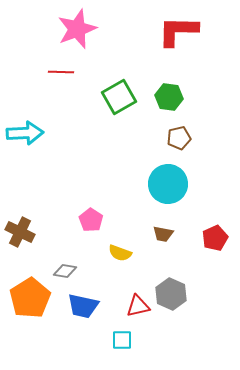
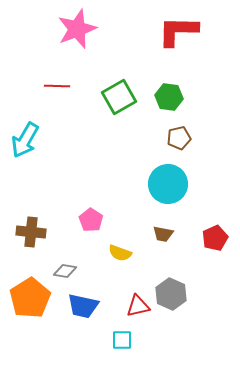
red line: moved 4 px left, 14 px down
cyan arrow: moved 7 px down; rotated 123 degrees clockwise
brown cross: moved 11 px right; rotated 20 degrees counterclockwise
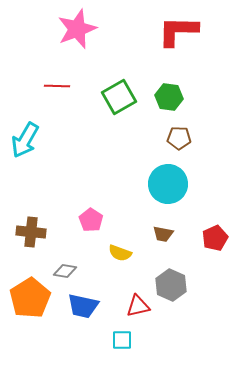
brown pentagon: rotated 15 degrees clockwise
gray hexagon: moved 9 px up
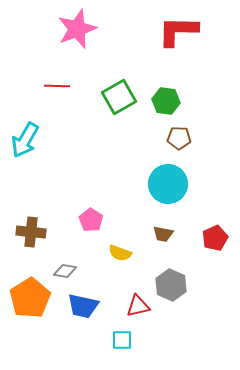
green hexagon: moved 3 px left, 4 px down
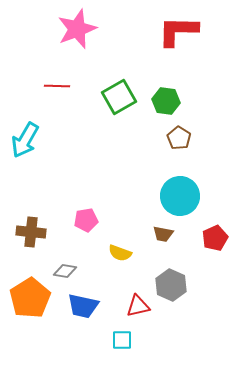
brown pentagon: rotated 30 degrees clockwise
cyan circle: moved 12 px right, 12 px down
pink pentagon: moved 5 px left; rotated 30 degrees clockwise
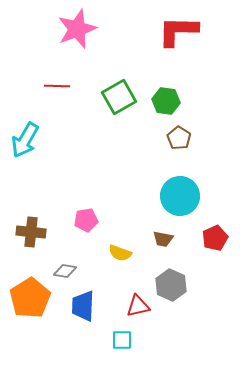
brown trapezoid: moved 5 px down
blue trapezoid: rotated 80 degrees clockwise
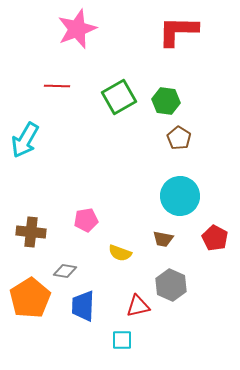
red pentagon: rotated 20 degrees counterclockwise
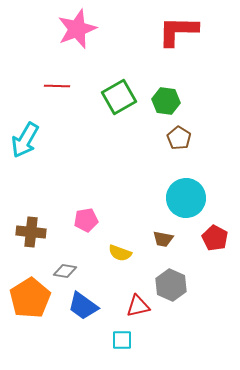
cyan circle: moved 6 px right, 2 px down
blue trapezoid: rotated 56 degrees counterclockwise
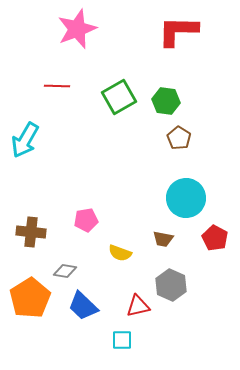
blue trapezoid: rotated 8 degrees clockwise
